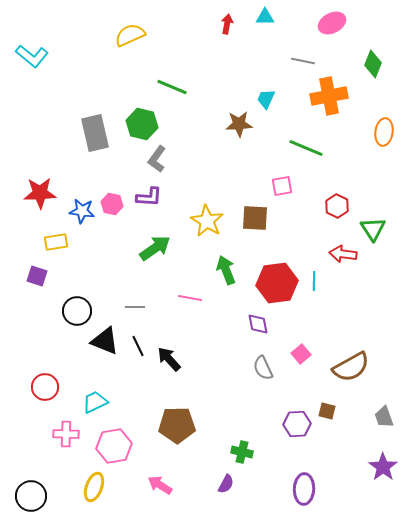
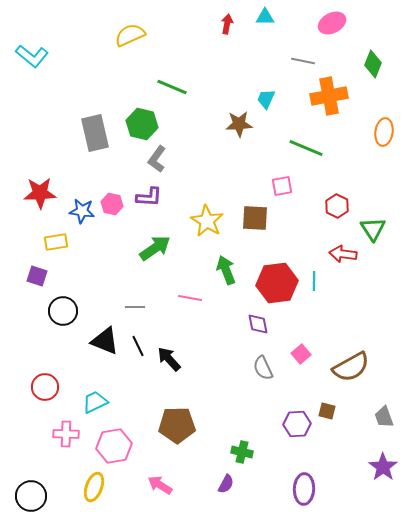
black circle at (77, 311): moved 14 px left
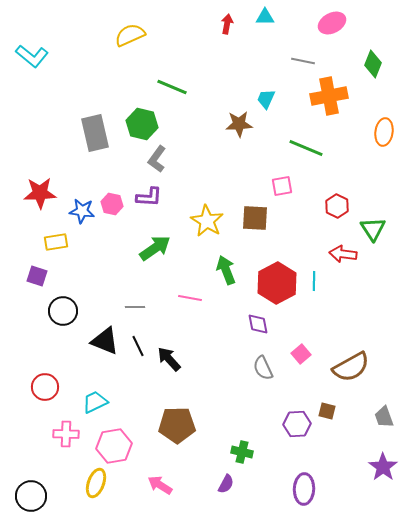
red hexagon at (277, 283): rotated 21 degrees counterclockwise
yellow ellipse at (94, 487): moved 2 px right, 4 px up
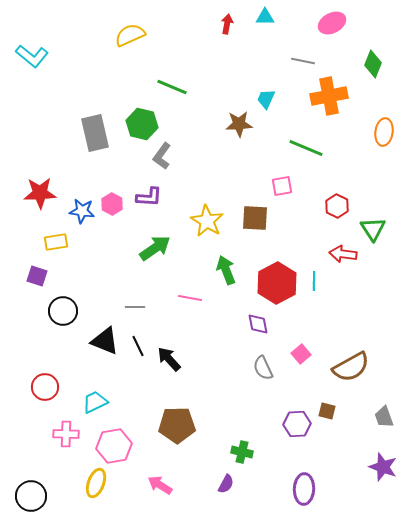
gray L-shape at (157, 159): moved 5 px right, 3 px up
pink hexagon at (112, 204): rotated 15 degrees clockwise
purple star at (383, 467): rotated 16 degrees counterclockwise
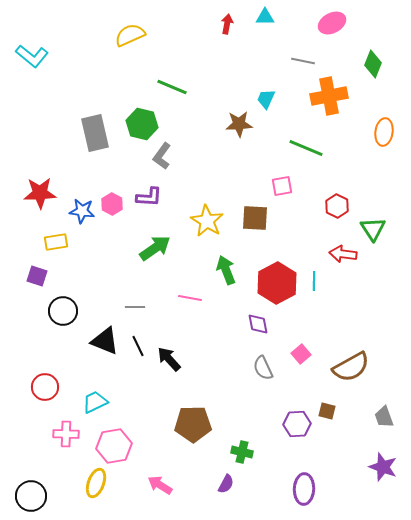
brown pentagon at (177, 425): moved 16 px right, 1 px up
